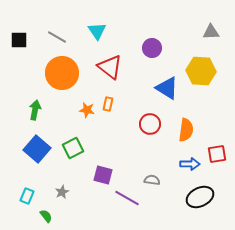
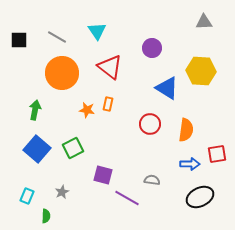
gray triangle: moved 7 px left, 10 px up
green semicircle: rotated 40 degrees clockwise
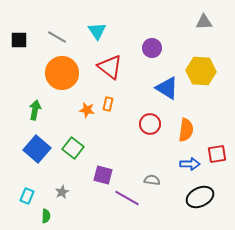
green square: rotated 25 degrees counterclockwise
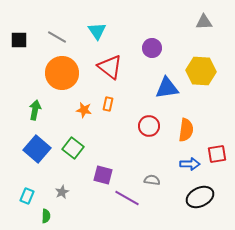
blue triangle: rotated 40 degrees counterclockwise
orange star: moved 3 px left
red circle: moved 1 px left, 2 px down
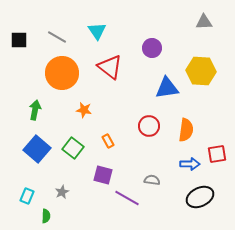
orange rectangle: moved 37 px down; rotated 40 degrees counterclockwise
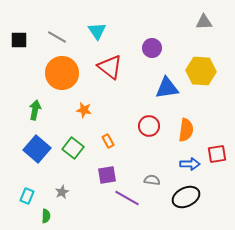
purple square: moved 4 px right; rotated 24 degrees counterclockwise
black ellipse: moved 14 px left
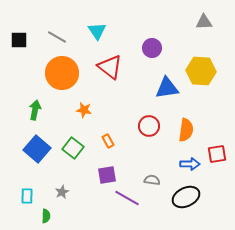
cyan rectangle: rotated 21 degrees counterclockwise
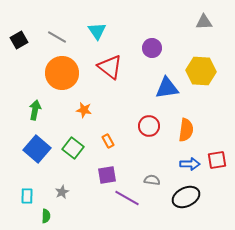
black square: rotated 30 degrees counterclockwise
red square: moved 6 px down
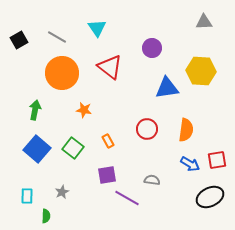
cyan triangle: moved 3 px up
red circle: moved 2 px left, 3 px down
blue arrow: rotated 30 degrees clockwise
black ellipse: moved 24 px right
